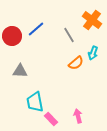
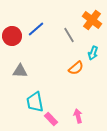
orange semicircle: moved 5 px down
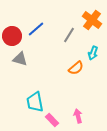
gray line: rotated 63 degrees clockwise
gray triangle: moved 12 px up; rotated 14 degrees clockwise
pink rectangle: moved 1 px right, 1 px down
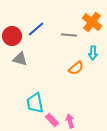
orange cross: moved 2 px down
gray line: rotated 63 degrees clockwise
cyan arrow: rotated 16 degrees counterclockwise
cyan trapezoid: moved 1 px down
pink arrow: moved 8 px left, 5 px down
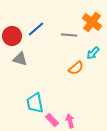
cyan arrow: rotated 40 degrees clockwise
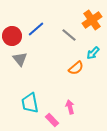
orange cross: moved 2 px up; rotated 18 degrees clockwise
gray line: rotated 35 degrees clockwise
gray triangle: rotated 35 degrees clockwise
cyan trapezoid: moved 5 px left
pink arrow: moved 14 px up
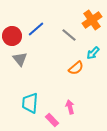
cyan trapezoid: rotated 15 degrees clockwise
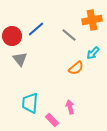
orange cross: rotated 24 degrees clockwise
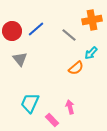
red circle: moved 5 px up
cyan arrow: moved 2 px left
cyan trapezoid: rotated 20 degrees clockwise
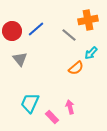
orange cross: moved 4 px left
pink rectangle: moved 3 px up
